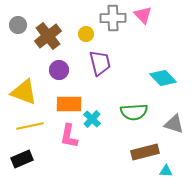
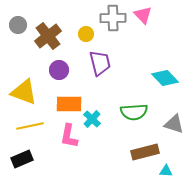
cyan diamond: moved 2 px right
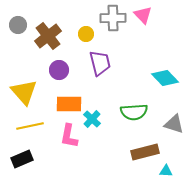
yellow triangle: rotated 28 degrees clockwise
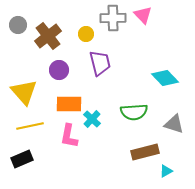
cyan triangle: rotated 32 degrees counterclockwise
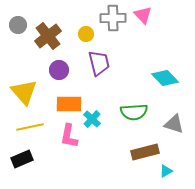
purple trapezoid: moved 1 px left
yellow line: moved 1 px down
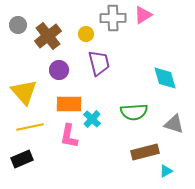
pink triangle: rotated 42 degrees clockwise
cyan diamond: rotated 28 degrees clockwise
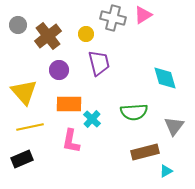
gray cross: rotated 15 degrees clockwise
gray triangle: moved 2 px down; rotated 50 degrees clockwise
pink L-shape: moved 2 px right, 5 px down
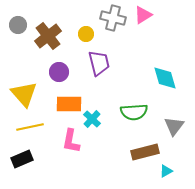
purple circle: moved 2 px down
yellow triangle: moved 2 px down
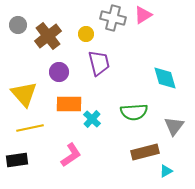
yellow line: moved 1 px down
pink L-shape: moved 14 px down; rotated 135 degrees counterclockwise
black rectangle: moved 5 px left, 1 px down; rotated 15 degrees clockwise
